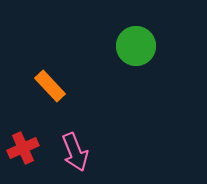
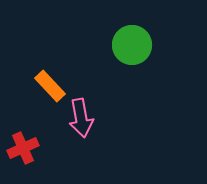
green circle: moved 4 px left, 1 px up
pink arrow: moved 6 px right, 34 px up; rotated 12 degrees clockwise
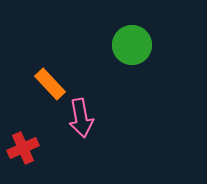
orange rectangle: moved 2 px up
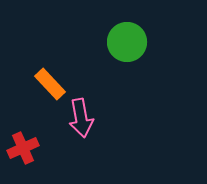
green circle: moved 5 px left, 3 px up
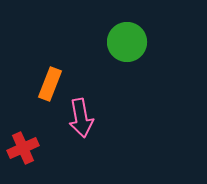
orange rectangle: rotated 64 degrees clockwise
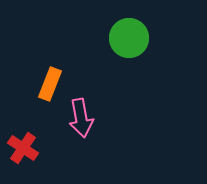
green circle: moved 2 px right, 4 px up
red cross: rotated 32 degrees counterclockwise
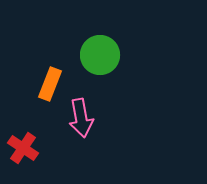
green circle: moved 29 px left, 17 px down
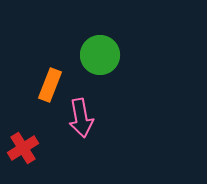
orange rectangle: moved 1 px down
red cross: rotated 24 degrees clockwise
